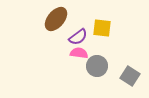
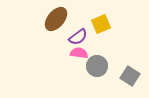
yellow square: moved 1 px left, 4 px up; rotated 30 degrees counterclockwise
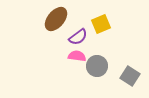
pink semicircle: moved 2 px left, 3 px down
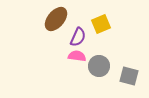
purple semicircle: rotated 30 degrees counterclockwise
gray circle: moved 2 px right
gray square: moved 1 px left; rotated 18 degrees counterclockwise
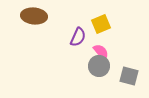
brown ellipse: moved 22 px left, 3 px up; rotated 55 degrees clockwise
pink semicircle: moved 24 px right, 4 px up; rotated 42 degrees clockwise
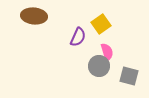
yellow square: rotated 12 degrees counterclockwise
pink semicircle: moved 6 px right; rotated 24 degrees clockwise
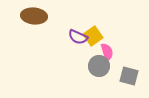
yellow square: moved 8 px left, 12 px down
purple semicircle: rotated 90 degrees clockwise
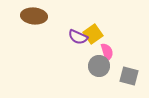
yellow square: moved 2 px up
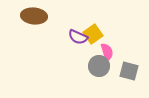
gray square: moved 5 px up
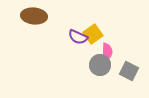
pink semicircle: rotated 18 degrees clockwise
gray circle: moved 1 px right, 1 px up
gray square: rotated 12 degrees clockwise
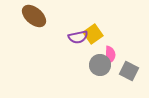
brown ellipse: rotated 35 degrees clockwise
purple semicircle: rotated 36 degrees counterclockwise
pink semicircle: moved 3 px right, 3 px down
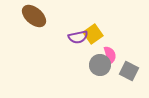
pink semicircle: rotated 18 degrees counterclockwise
